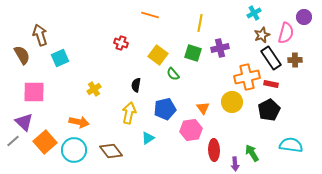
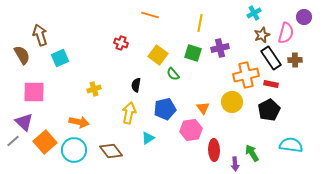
orange cross: moved 1 px left, 2 px up
yellow cross: rotated 16 degrees clockwise
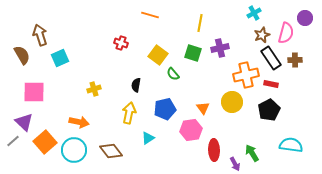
purple circle: moved 1 px right, 1 px down
purple arrow: rotated 24 degrees counterclockwise
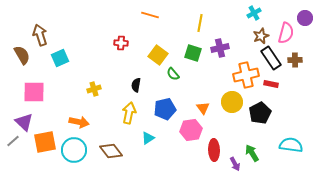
brown star: moved 1 px left, 1 px down
red cross: rotated 16 degrees counterclockwise
black pentagon: moved 9 px left, 3 px down
orange square: rotated 30 degrees clockwise
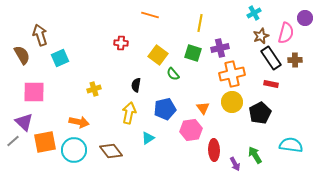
orange cross: moved 14 px left, 1 px up
green arrow: moved 3 px right, 2 px down
